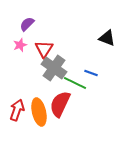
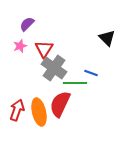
black triangle: rotated 24 degrees clockwise
pink star: moved 1 px down
green line: rotated 25 degrees counterclockwise
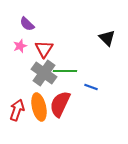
purple semicircle: rotated 91 degrees counterclockwise
gray cross: moved 10 px left, 5 px down
blue line: moved 14 px down
green line: moved 10 px left, 12 px up
orange ellipse: moved 5 px up
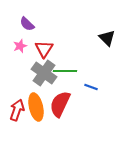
orange ellipse: moved 3 px left
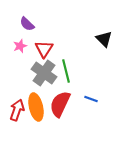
black triangle: moved 3 px left, 1 px down
green line: moved 1 px right; rotated 75 degrees clockwise
blue line: moved 12 px down
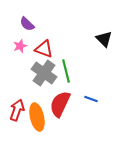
red triangle: rotated 42 degrees counterclockwise
orange ellipse: moved 1 px right, 10 px down
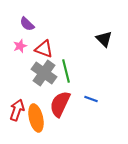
orange ellipse: moved 1 px left, 1 px down
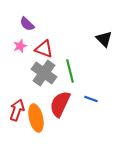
green line: moved 4 px right
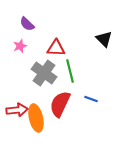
red triangle: moved 12 px right, 1 px up; rotated 18 degrees counterclockwise
red arrow: rotated 65 degrees clockwise
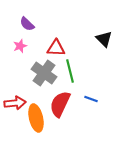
red arrow: moved 2 px left, 7 px up
